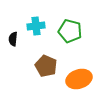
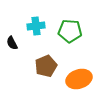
green pentagon: rotated 10 degrees counterclockwise
black semicircle: moved 1 px left, 4 px down; rotated 32 degrees counterclockwise
brown pentagon: rotated 25 degrees clockwise
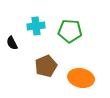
orange ellipse: moved 2 px right, 1 px up; rotated 30 degrees clockwise
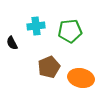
green pentagon: rotated 10 degrees counterclockwise
brown pentagon: moved 3 px right, 1 px down
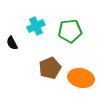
cyan cross: rotated 18 degrees counterclockwise
brown pentagon: moved 1 px right, 1 px down
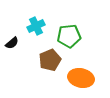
green pentagon: moved 1 px left, 5 px down
black semicircle: rotated 104 degrees counterclockwise
brown pentagon: moved 8 px up
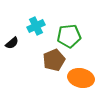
brown pentagon: moved 4 px right
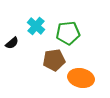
cyan cross: rotated 24 degrees counterclockwise
green pentagon: moved 1 px left, 3 px up
brown pentagon: rotated 15 degrees clockwise
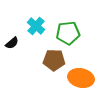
brown pentagon: rotated 10 degrees clockwise
